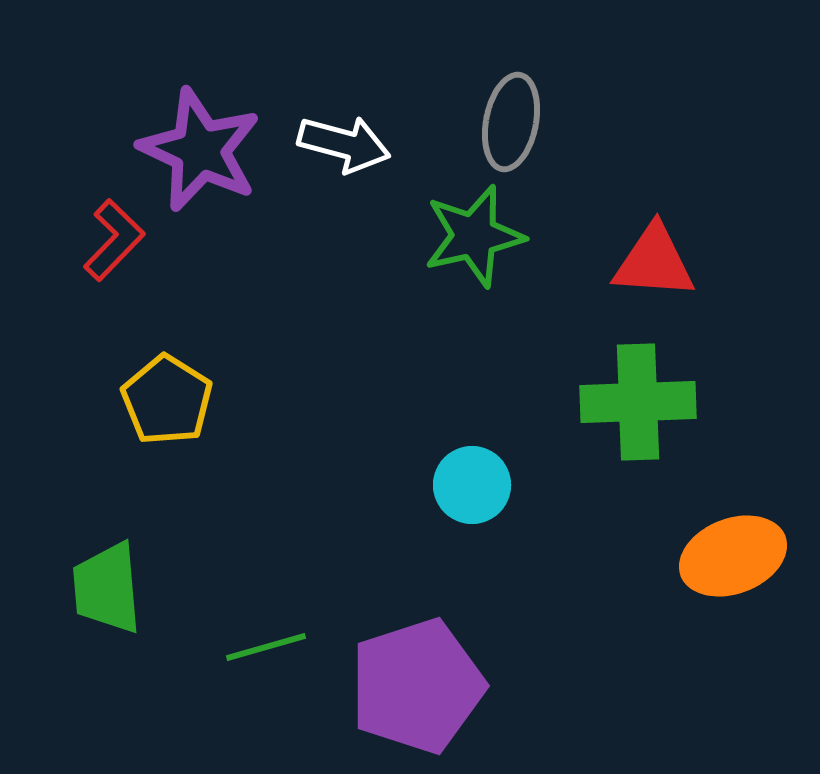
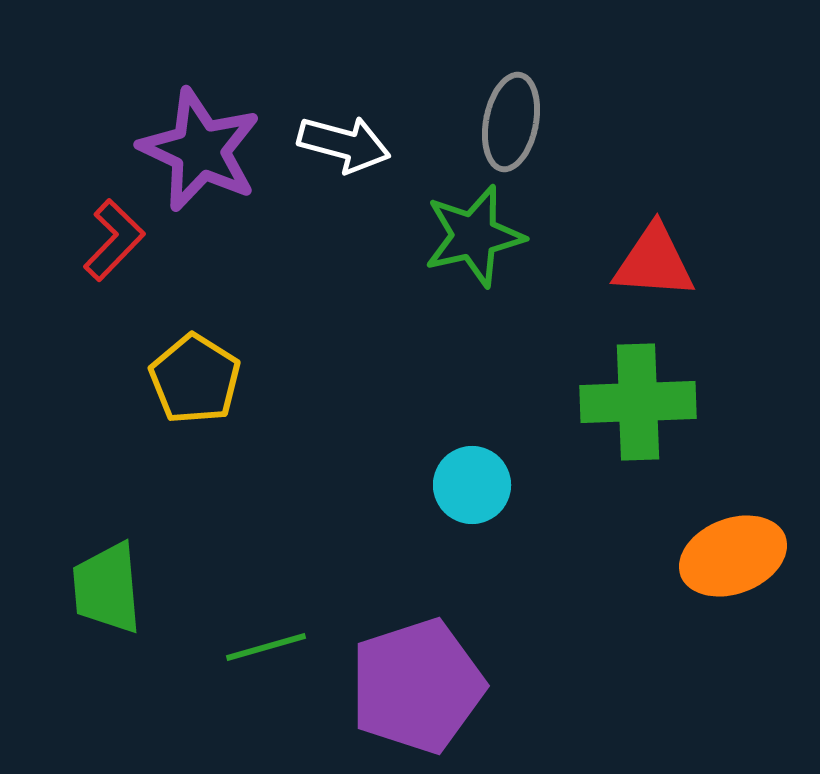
yellow pentagon: moved 28 px right, 21 px up
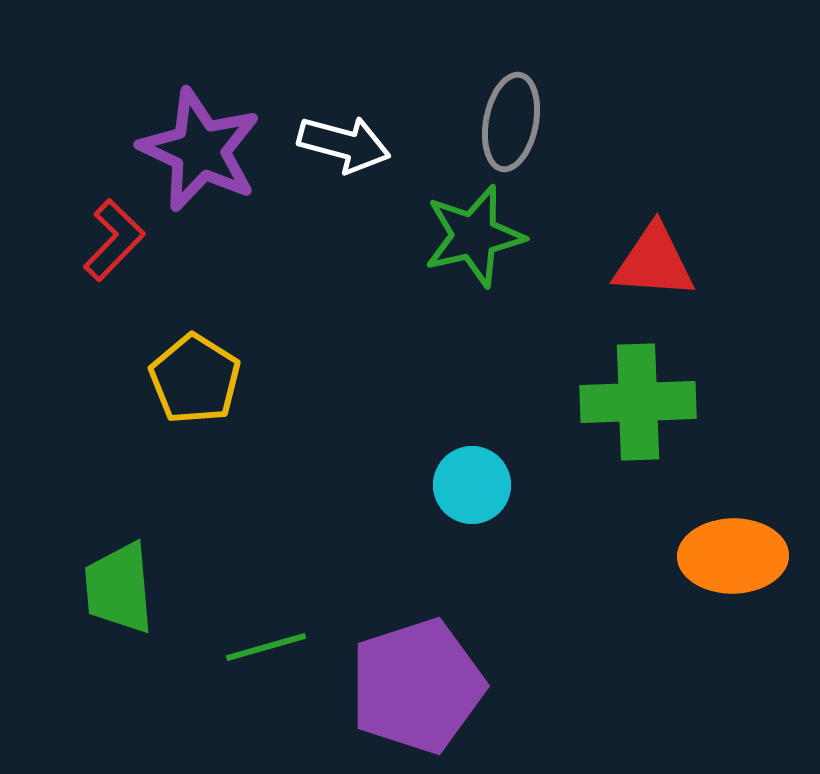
orange ellipse: rotated 20 degrees clockwise
green trapezoid: moved 12 px right
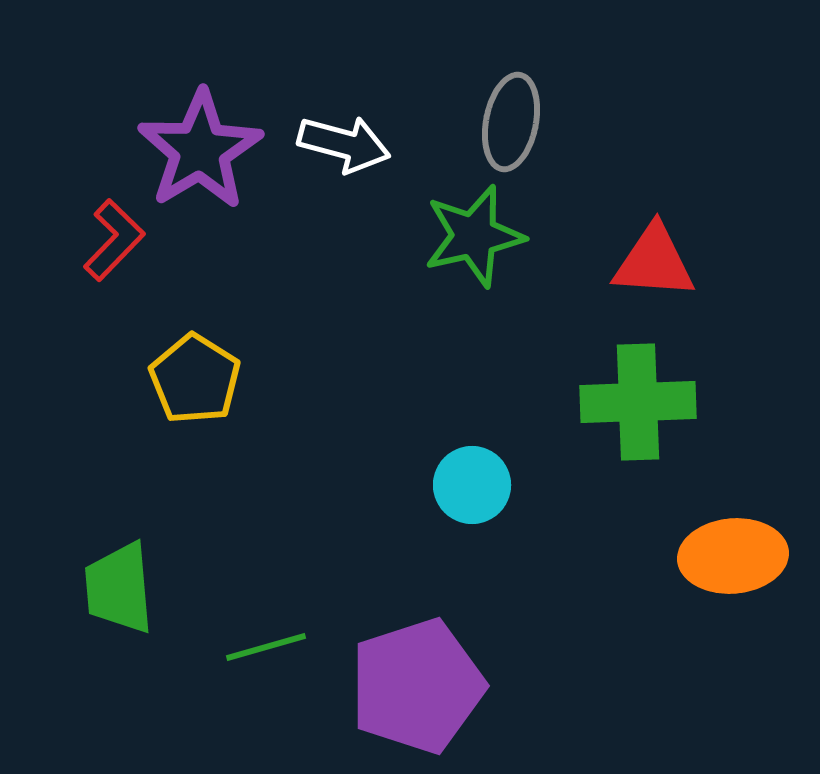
purple star: rotated 16 degrees clockwise
orange ellipse: rotated 4 degrees counterclockwise
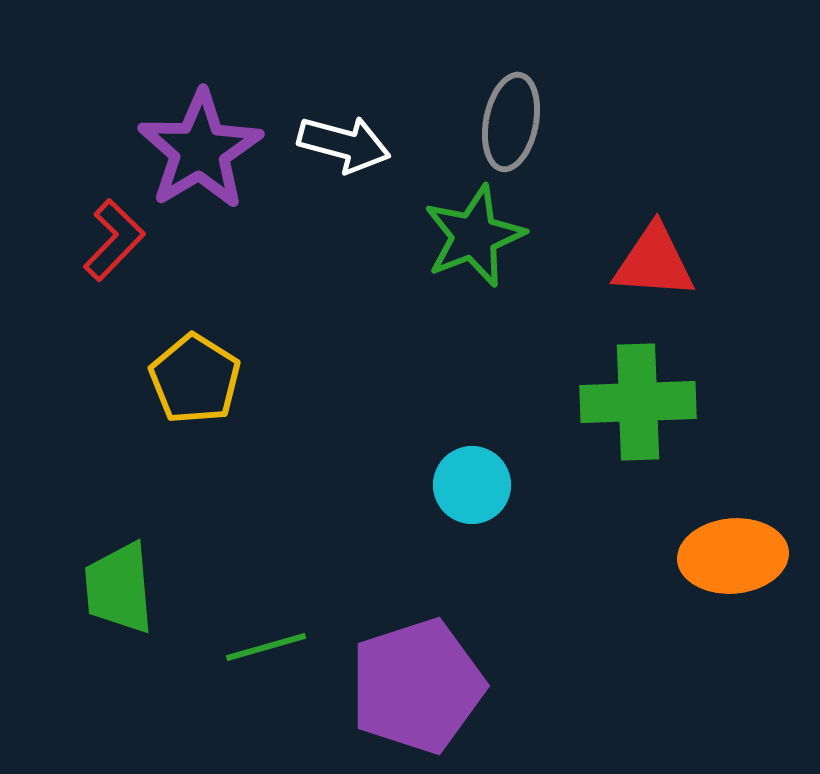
green star: rotated 8 degrees counterclockwise
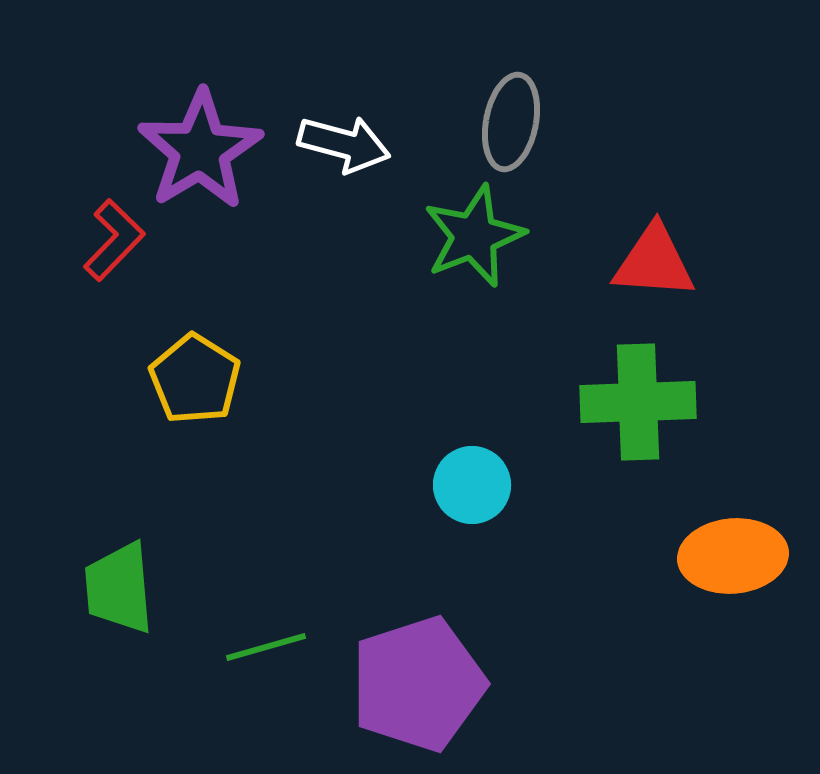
purple pentagon: moved 1 px right, 2 px up
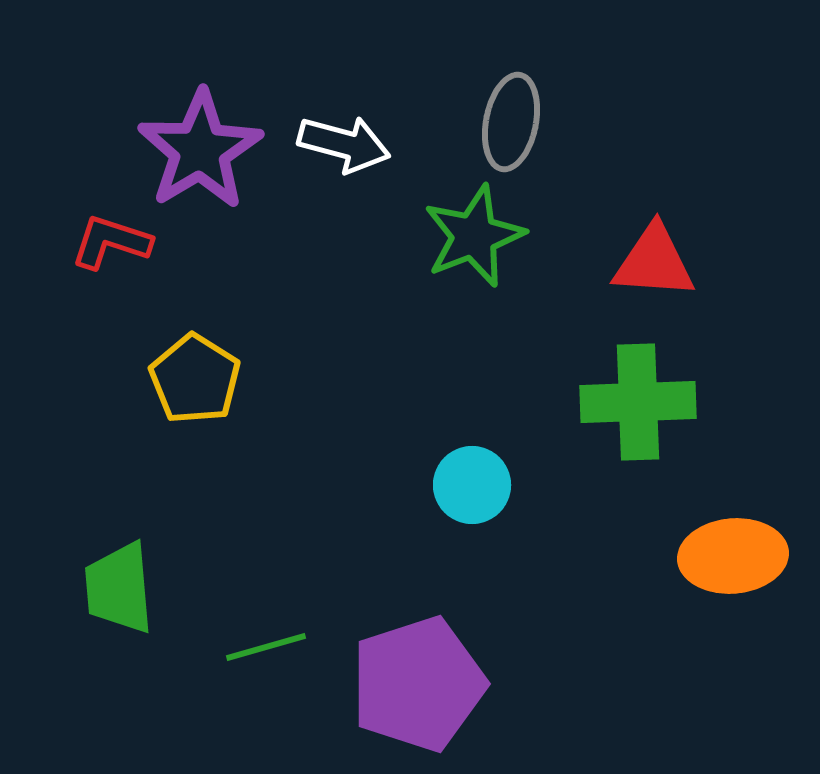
red L-shape: moved 3 px left, 2 px down; rotated 116 degrees counterclockwise
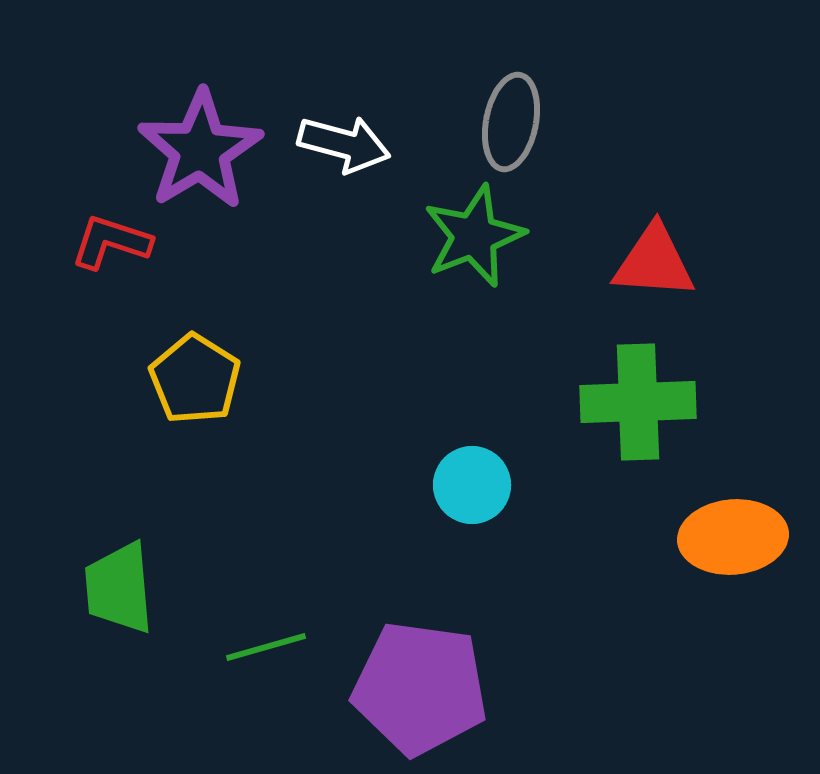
orange ellipse: moved 19 px up
purple pentagon: moved 2 px right, 4 px down; rotated 26 degrees clockwise
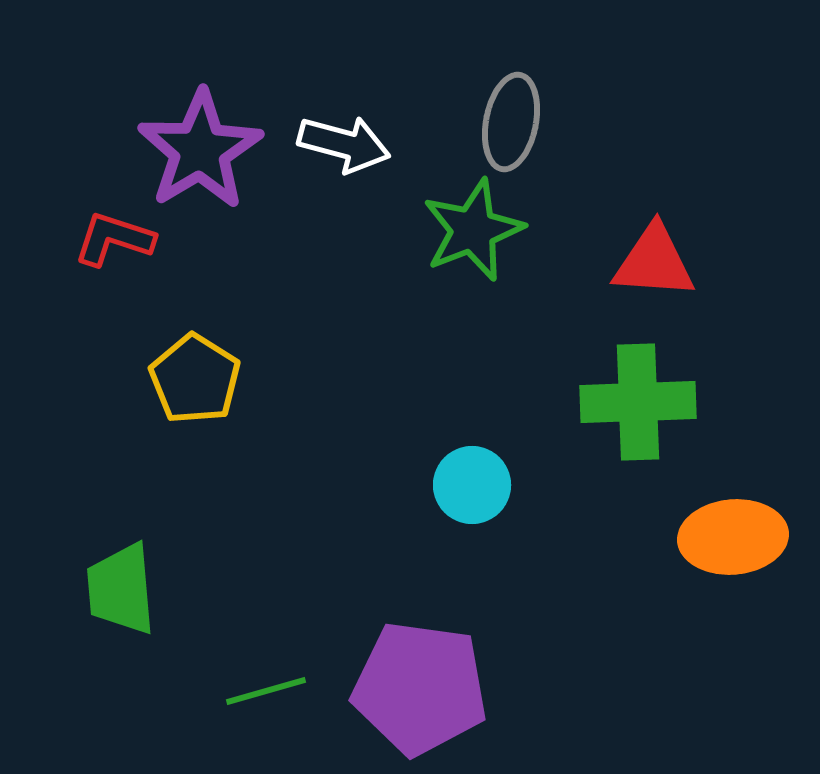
green star: moved 1 px left, 6 px up
red L-shape: moved 3 px right, 3 px up
green trapezoid: moved 2 px right, 1 px down
green line: moved 44 px down
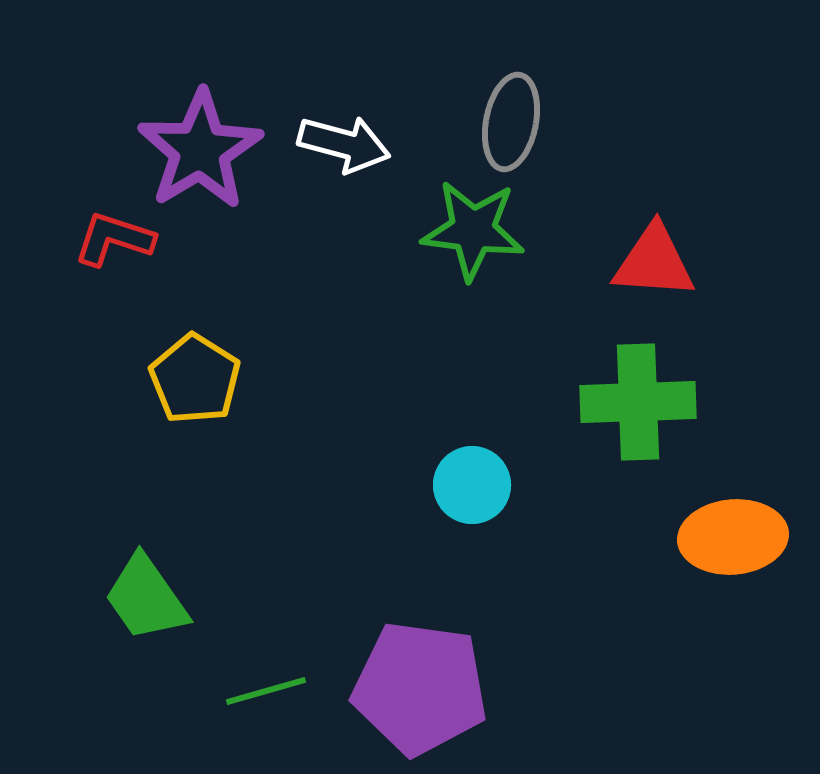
green star: rotated 28 degrees clockwise
green trapezoid: moved 25 px right, 9 px down; rotated 30 degrees counterclockwise
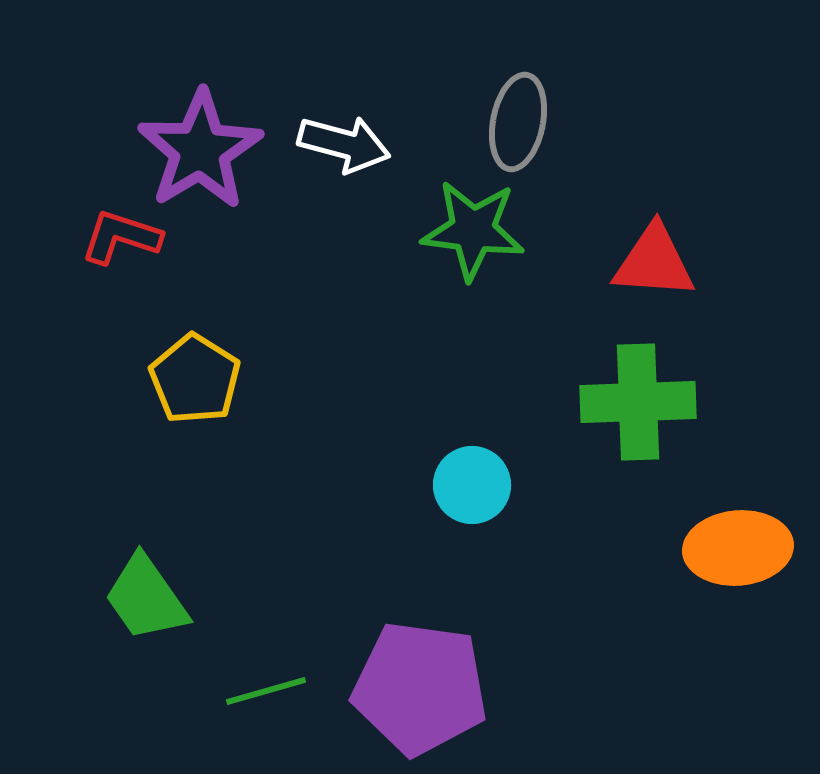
gray ellipse: moved 7 px right
red L-shape: moved 7 px right, 2 px up
orange ellipse: moved 5 px right, 11 px down
